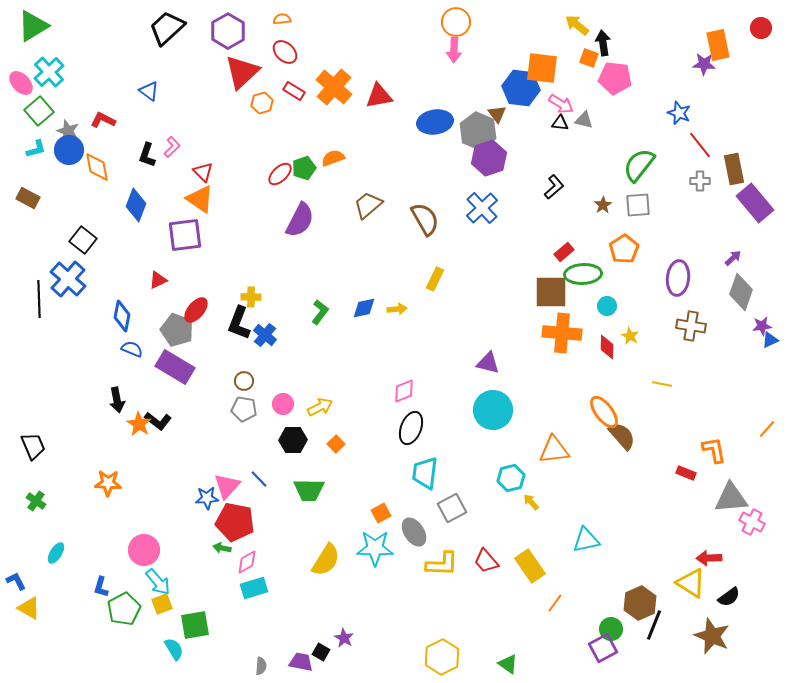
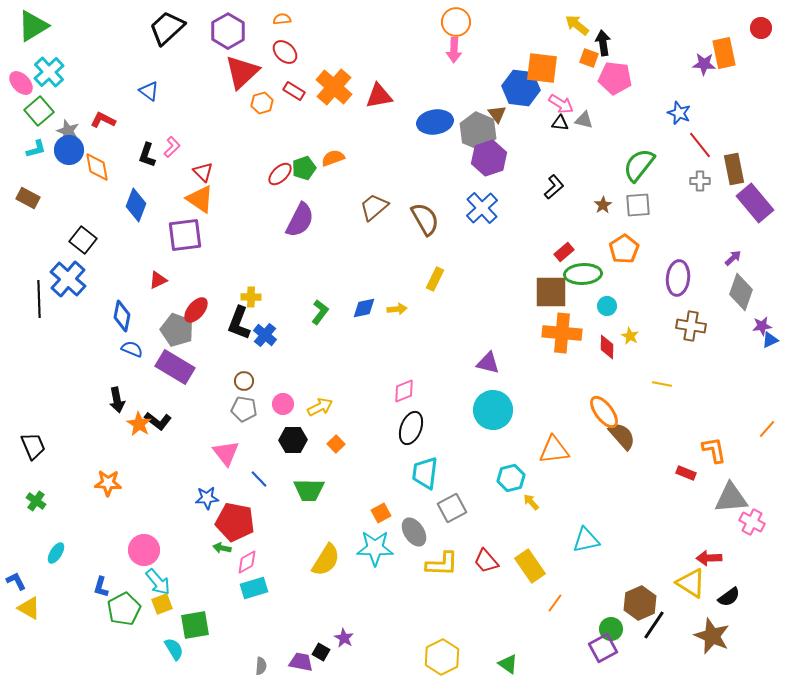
orange rectangle at (718, 45): moved 6 px right, 8 px down
brown trapezoid at (368, 205): moved 6 px right, 2 px down
pink triangle at (227, 486): moved 1 px left, 33 px up; rotated 20 degrees counterclockwise
black line at (654, 625): rotated 12 degrees clockwise
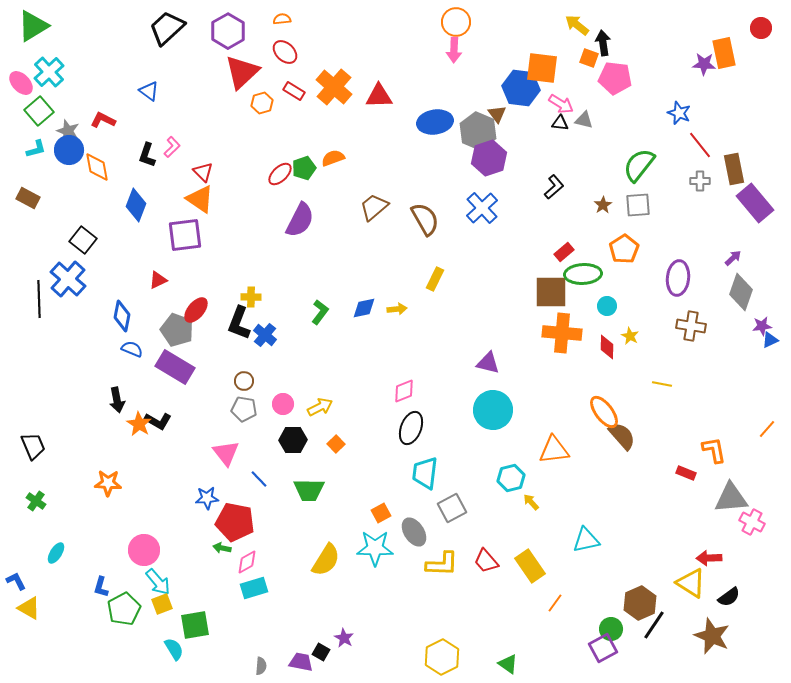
red triangle at (379, 96): rotated 8 degrees clockwise
black L-shape at (158, 421): rotated 8 degrees counterclockwise
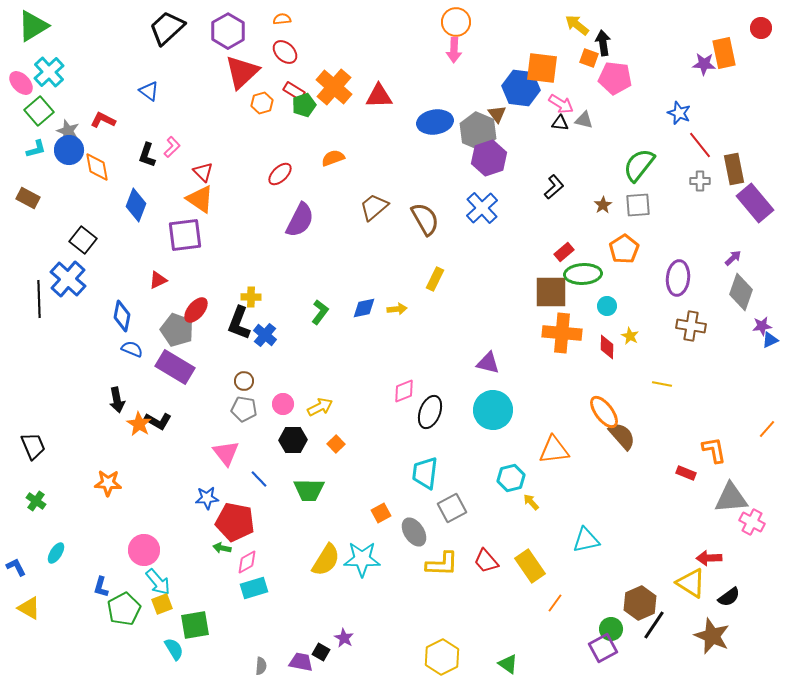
green pentagon at (304, 168): moved 63 px up
black ellipse at (411, 428): moved 19 px right, 16 px up
cyan star at (375, 548): moved 13 px left, 11 px down
blue L-shape at (16, 581): moved 14 px up
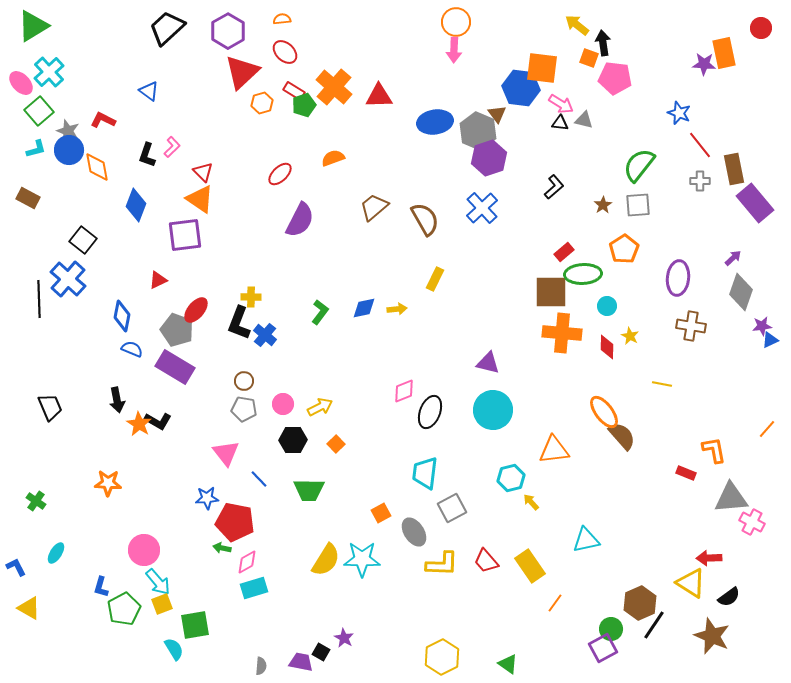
black trapezoid at (33, 446): moved 17 px right, 39 px up
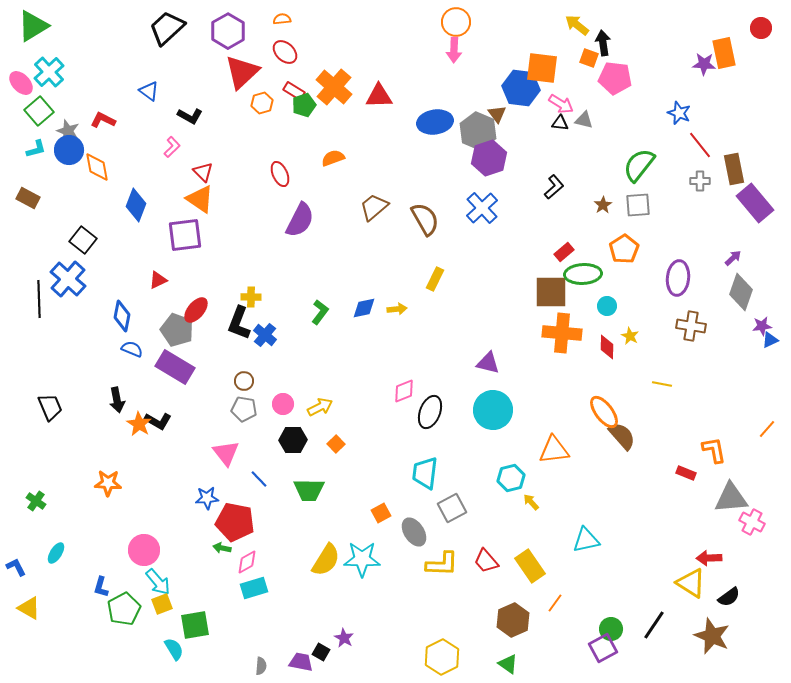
black L-shape at (147, 155): moved 43 px right, 39 px up; rotated 80 degrees counterclockwise
red ellipse at (280, 174): rotated 70 degrees counterclockwise
brown hexagon at (640, 603): moved 127 px left, 17 px down
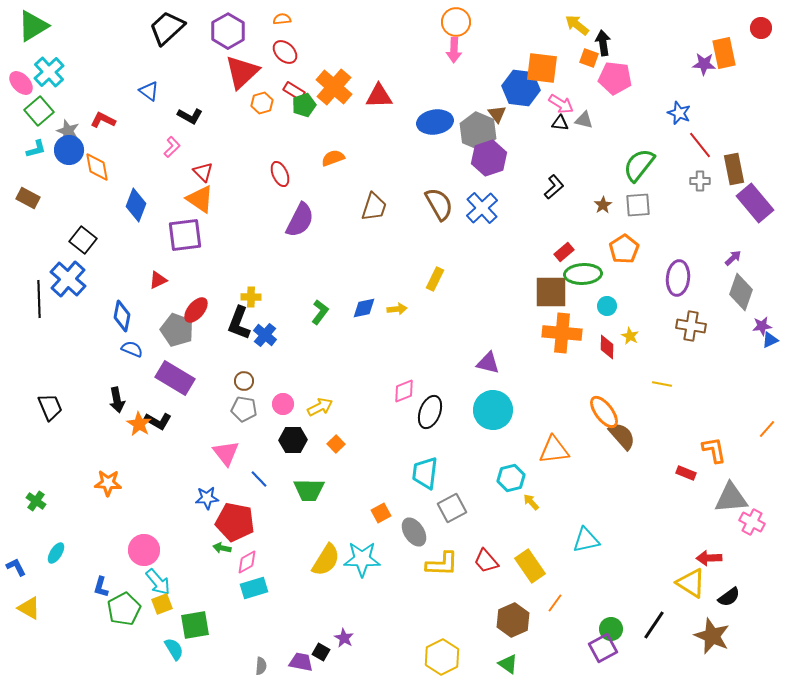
brown trapezoid at (374, 207): rotated 148 degrees clockwise
brown semicircle at (425, 219): moved 14 px right, 15 px up
purple rectangle at (175, 367): moved 11 px down
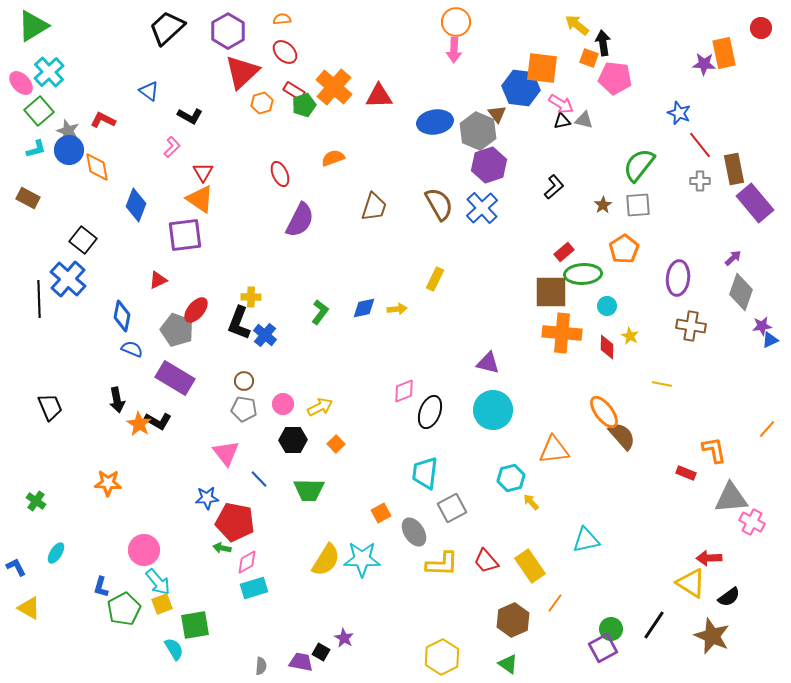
black triangle at (560, 123): moved 2 px right, 2 px up; rotated 18 degrees counterclockwise
purple hexagon at (489, 158): moved 7 px down
red triangle at (203, 172): rotated 15 degrees clockwise
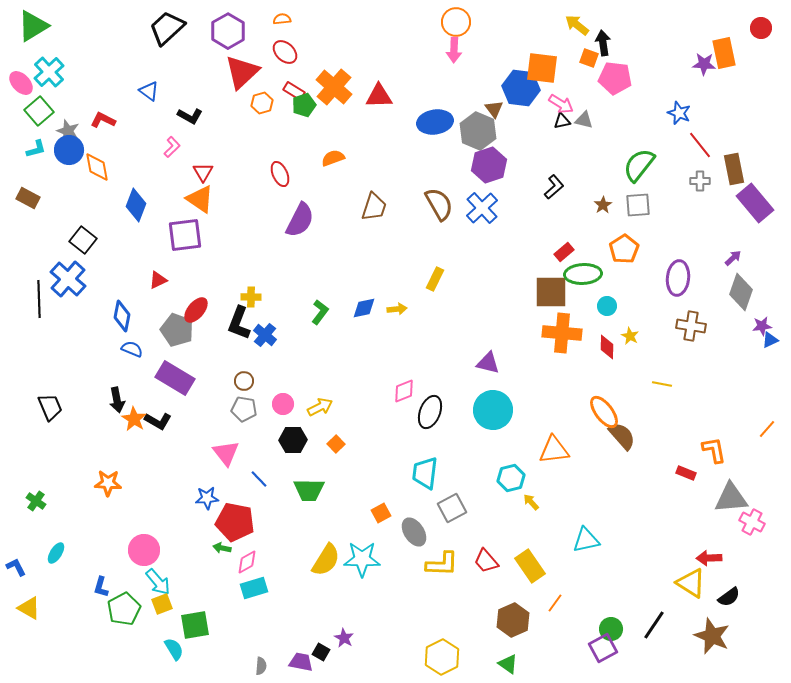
brown triangle at (497, 114): moved 3 px left, 5 px up
orange star at (139, 424): moved 5 px left, 5 px up
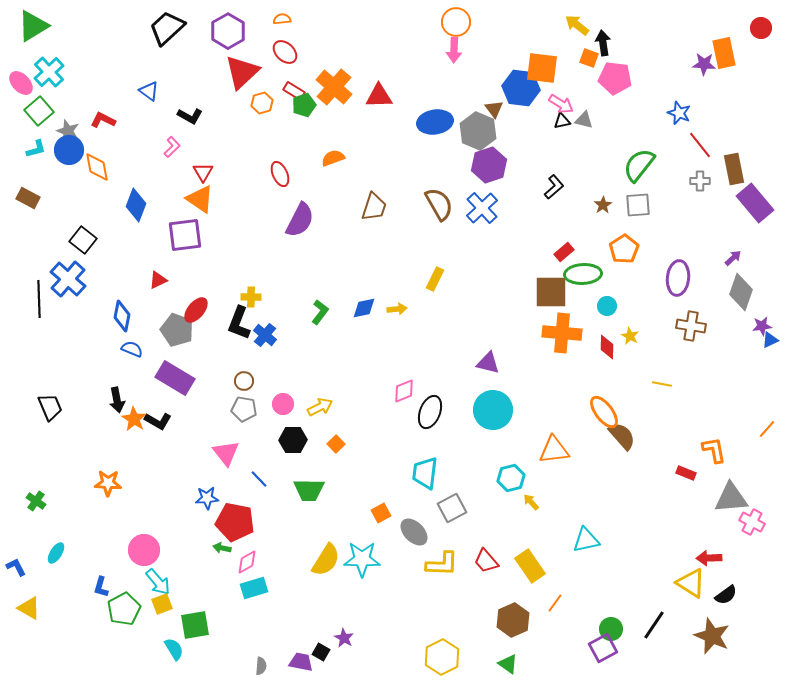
gray ellipse at (414, 532): rotated 12 degrees counterclockwise
black semicircle at (729, 597): moved 3 px left, 2 px up
